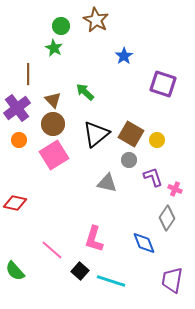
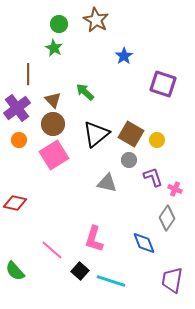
green circle: moved 2 px left, 2 px up
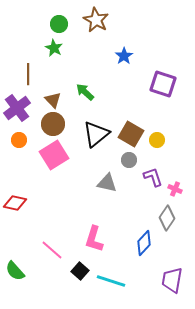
blue diamond: rotated 65 degrees clockwise
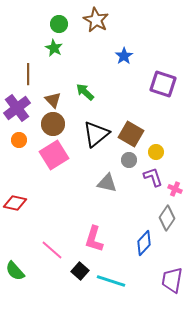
yellow circle: moved 1 px left, 12 px down
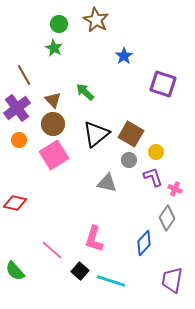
brown line: moved 4 px left, 1 px down; rotated 30 degrees counterclockwise
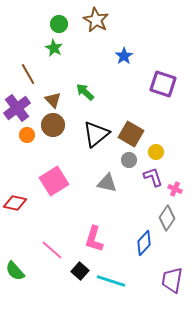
brown line: moved 4 px right, 1 px up
brown circle: moved 1 px down
orange circle: moved 8 px right, 5 px up
pink square: moved 26 px down
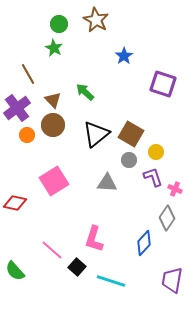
gray triangle: rotated 10 degrees counterclockwise
black square: moved 3 px left, 4 px up
